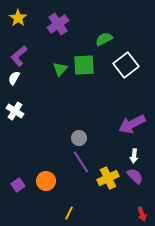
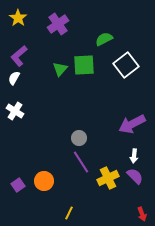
orange circle: moved 2 px left
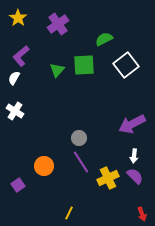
purple L-shape: moved 2 px right
green triangle: moved 3 px left, 1 px down
orange circle: moved 15 px up
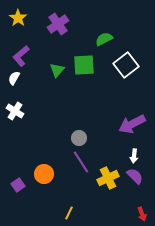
orange circle: moved 8 px down
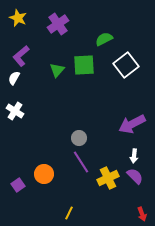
yellow star: rotated 12 degrees counterclockwise
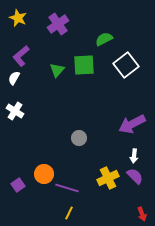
purple line: moved 14 px left, 26 px down; rotated 40 degrees counterclockwise
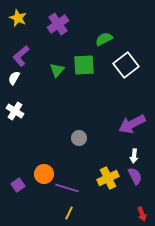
purple semicircle: rotated 18 degrees clockwise
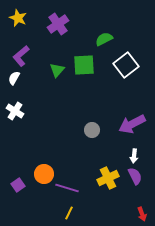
gray circle: moved 13 px right, 8 px up
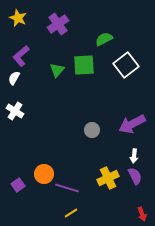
yellow line: moved 2 px right; rotated 32 degrees clockwise
